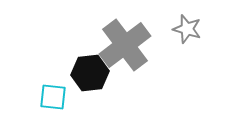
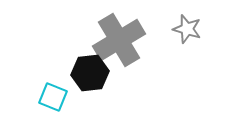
gray cross: moved 6 px left, 5 px up; rotated 6 degrees clockwise
cyan square: rotated 16 degrees clockwise
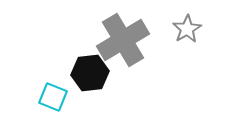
gray star: rotated 24 degrees clockwise
gray cross: moved 4 px right
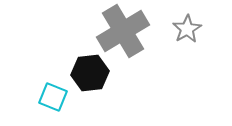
gray cross: moved 9 px up
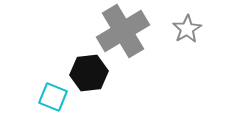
black hexagon: moved 1 px left
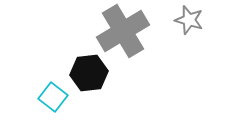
gray star: moved 2 px right, 9 px up; rotated 24 degrees counterclockwise
cyan square: rotated 16 degrees clockwise
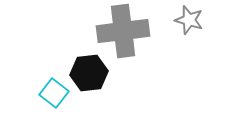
gray cross: rotated 24 degrees clockwise
cyan square: moved 1 px right, 4 px up
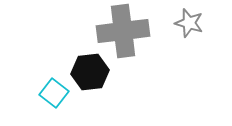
gray star: moved 3 px down
black hexagon: moved 1 px right, 1 px up
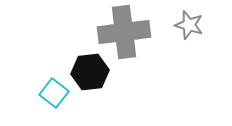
gray star: moved 2 px down
gray cross: moved 1 px right, 1 px down
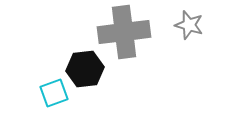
black hexagon: moved 5 px left, 3 px up
cyan square: rotated 32 degrees clockwise
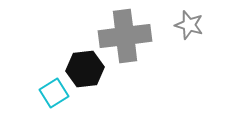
gray cross: moved 1 px right, 4 px down
cyan square: rotated 12 degrees counterclockwise
